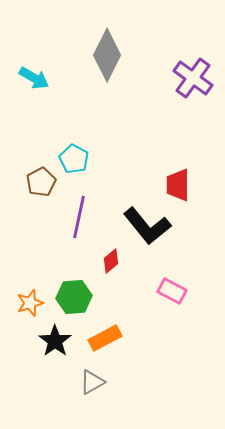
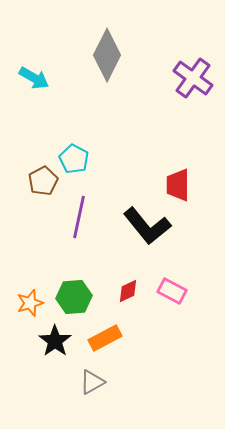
brown pentagon: moved 2 px right, 1 px up
red diamond: moved 17 px right, 30 px down; rotated 15 degrees clockwise
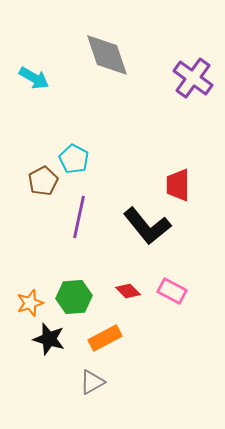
gray diamond: rotated 45 degrees counterclockwise
red diamond: rotated 70 degrees clockwise
black star: moved 6 px left, 2 px up; rotated 20 degrees counterclockwise
